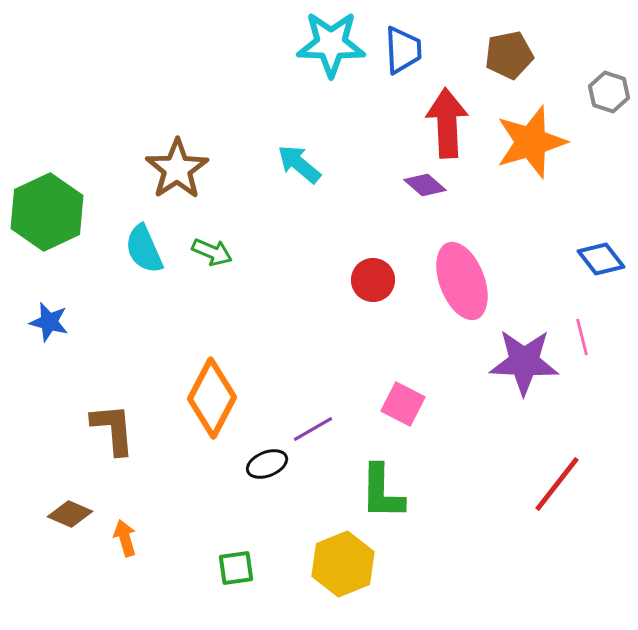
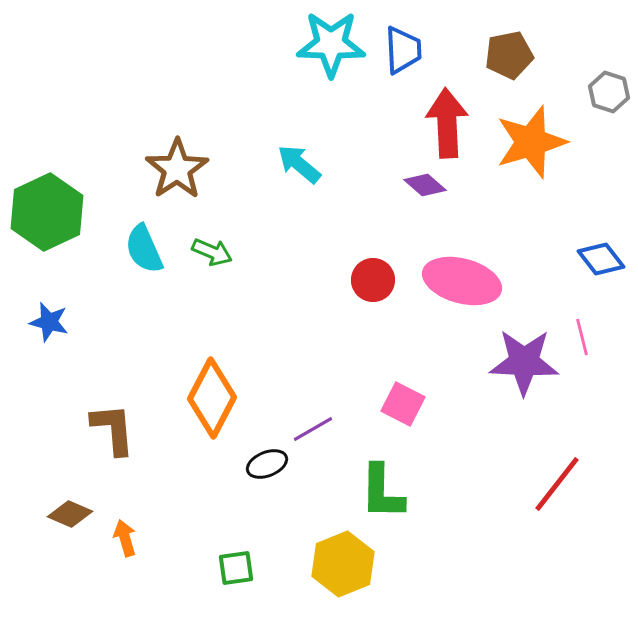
pink ellipse: rotated 54 degrees counterclockwise
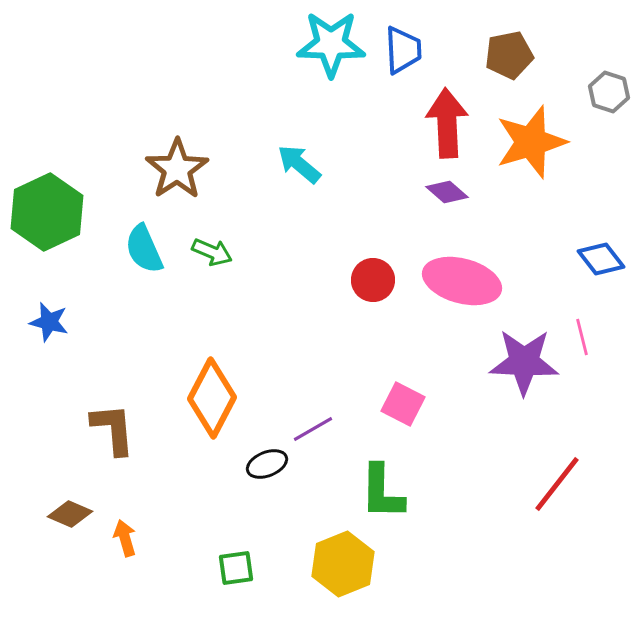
purple diamond: moved 22 px right, 7 px down
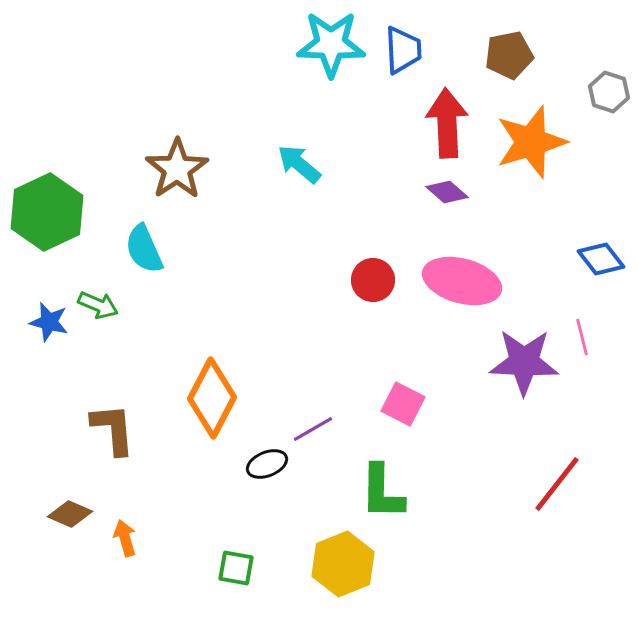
green arrow: moved 114 px left, 53 px down
green square: rotated 18 degrees clockwise
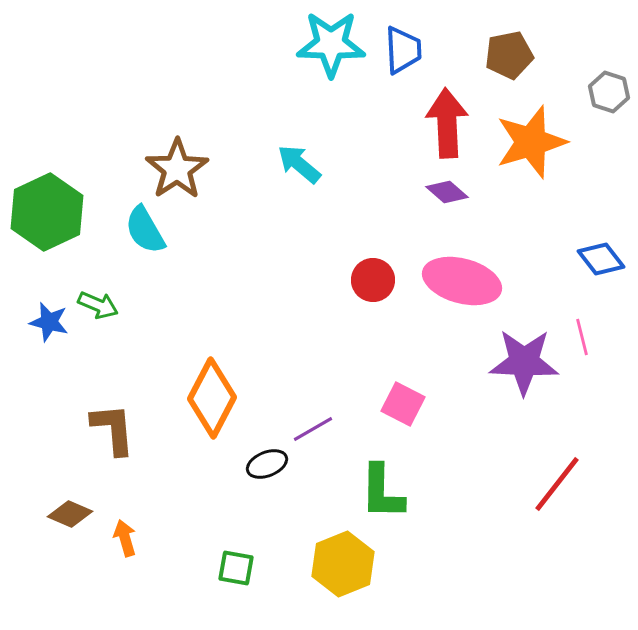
cyan semicircle: moved 1 px right, 19 px up; rotated 6 degrees counterclockwise
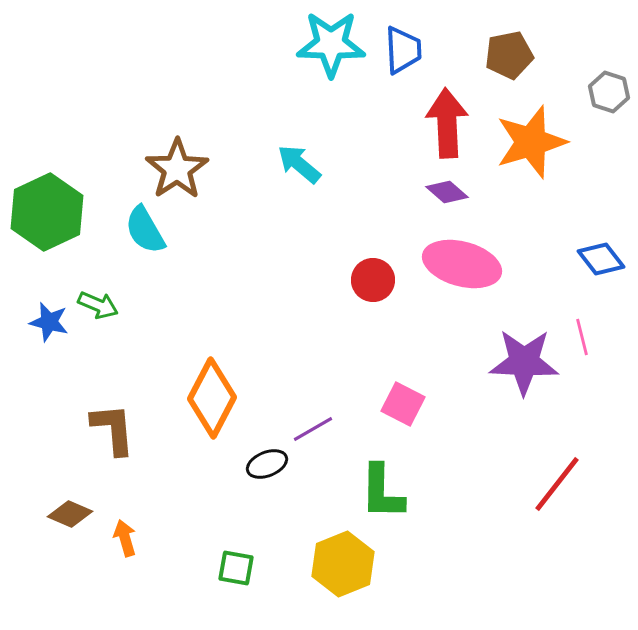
pink ellipse: moved 17 px up
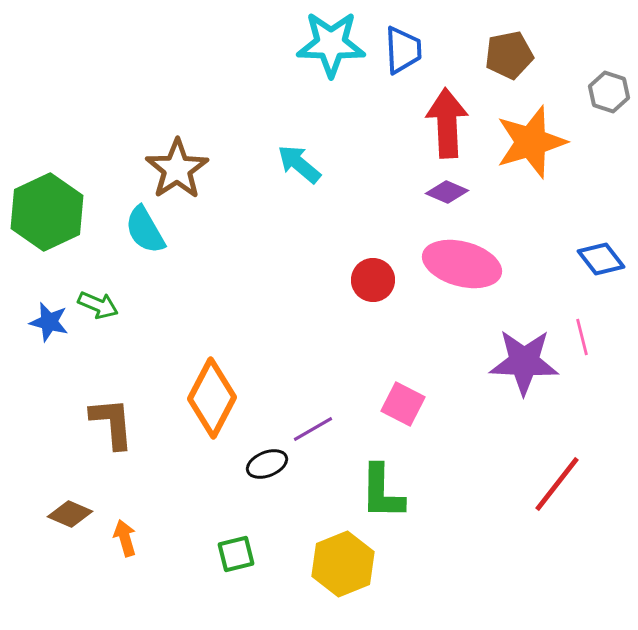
purple diamond: rotated 18 degrees counterclockwise
brown L-shape: moved 1 px left, 6 px up
green square: moved 14 px up; rotated 24 degrees counterclockwise
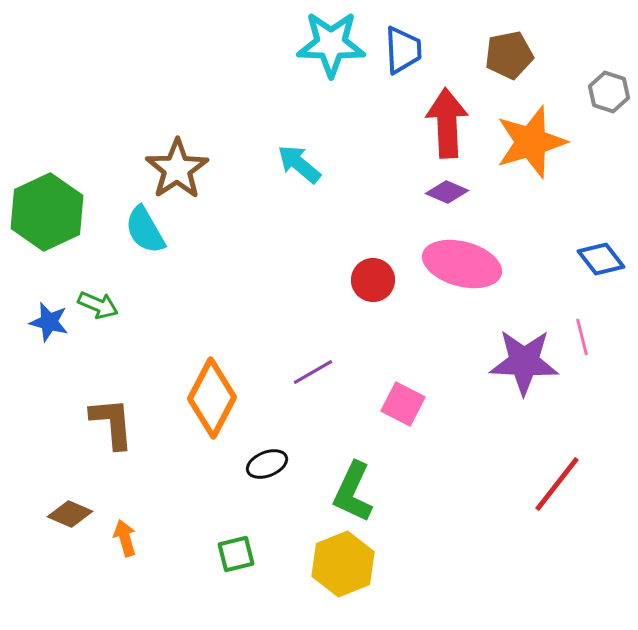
purple line: moved 57 px up
green L-shape: moved 29 px left; rotated 24 degrees clockwise
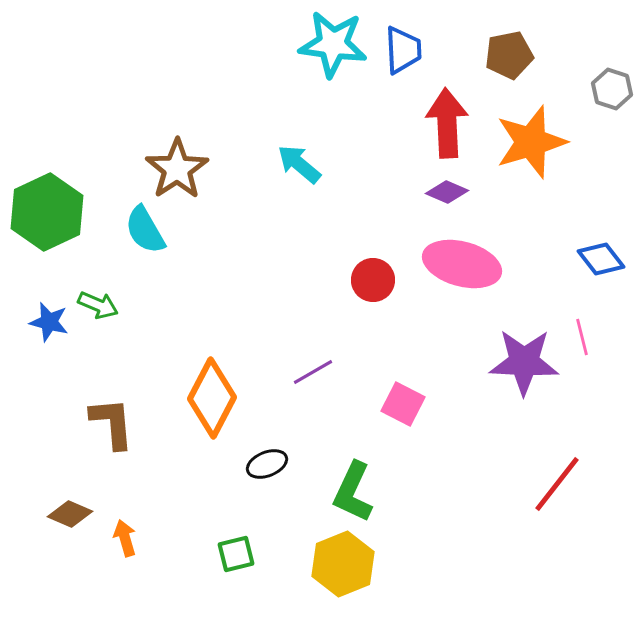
cyan star: moved 2 px right; rotated 6 degrees clockwise
gray hexagon: moved 3 px right, 3 px up
